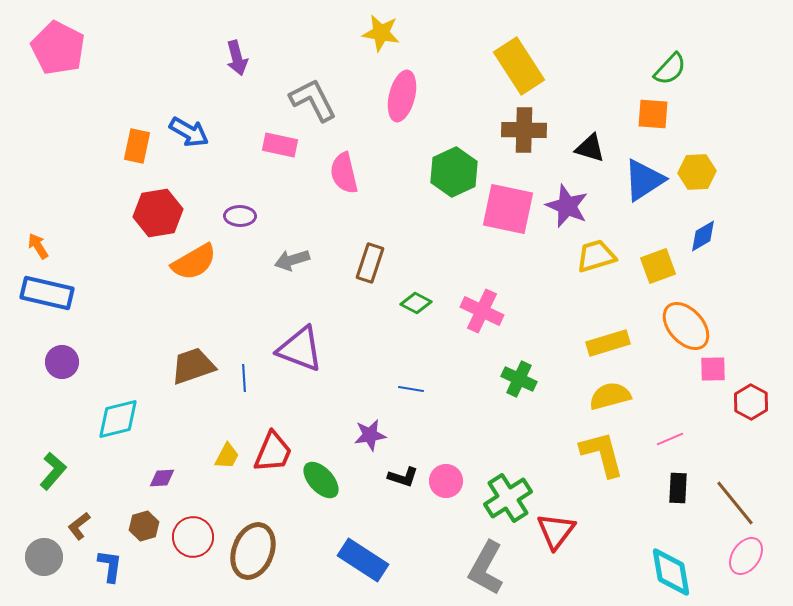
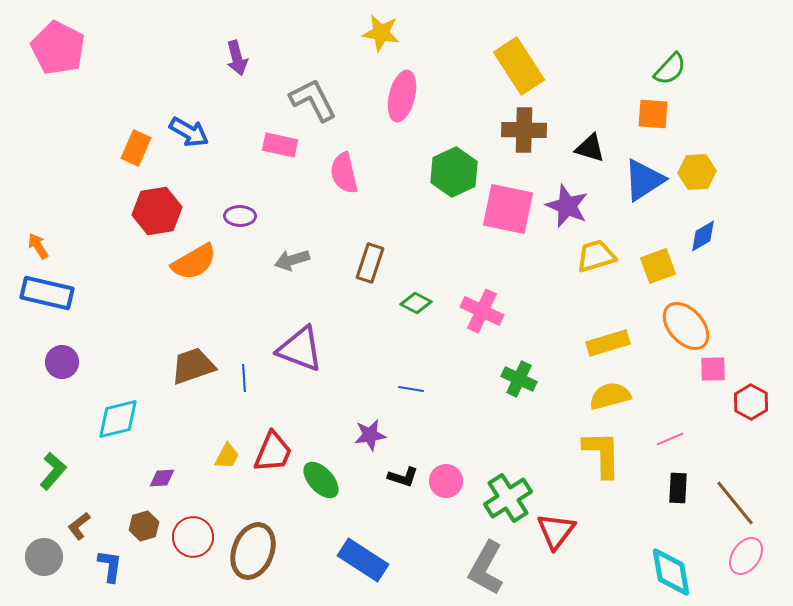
orange rectangle at (137, 146): moved 1 px left, 2 px down; rotated 12 degrees clockwise
red hexagon at (158, 213): moved 1 px left, 2 px up
yellow L-shape at (602, 454): rotated 14 degrees clockwise
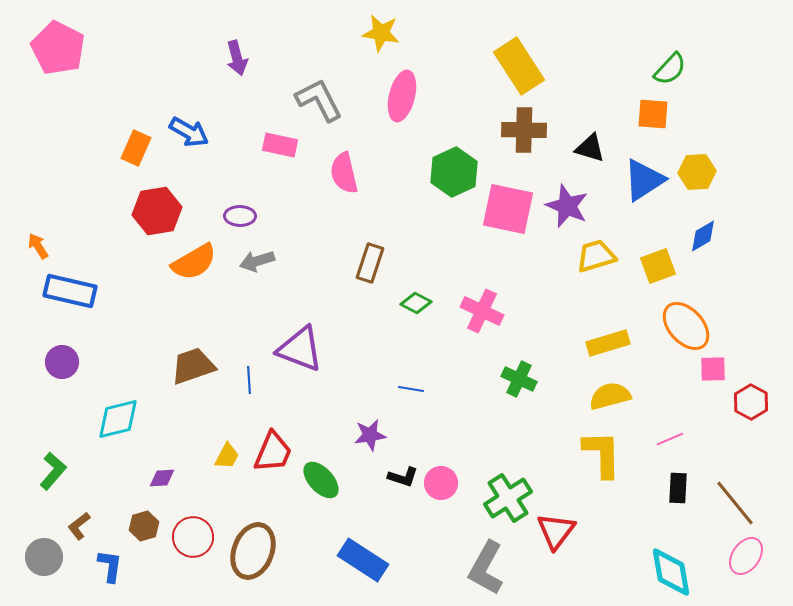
gray L-shape at (313, 100): moved 6 px right
gray arrow at (292, 260): moved 35 px left, 1 px down
blue rectangle at (47, 293): moved 23 px right, 2 px up
blue line at (244, 378): moved 5 px right, 2 px down
pink circle at (446, 481): moved 5 px left, 2 px down
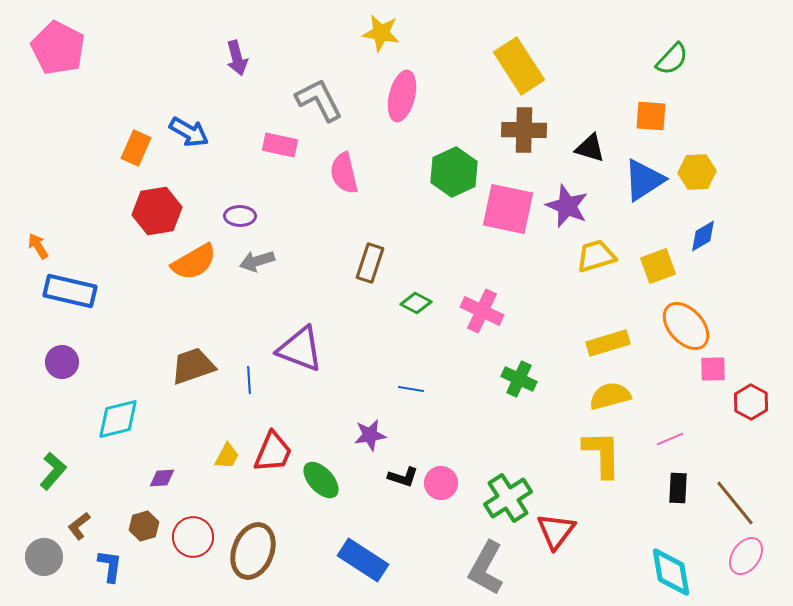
green semicircle at (670, 69): moved 2 px right, 10 px up
orange square at (653, 114): moved 2 px left, 2 px down
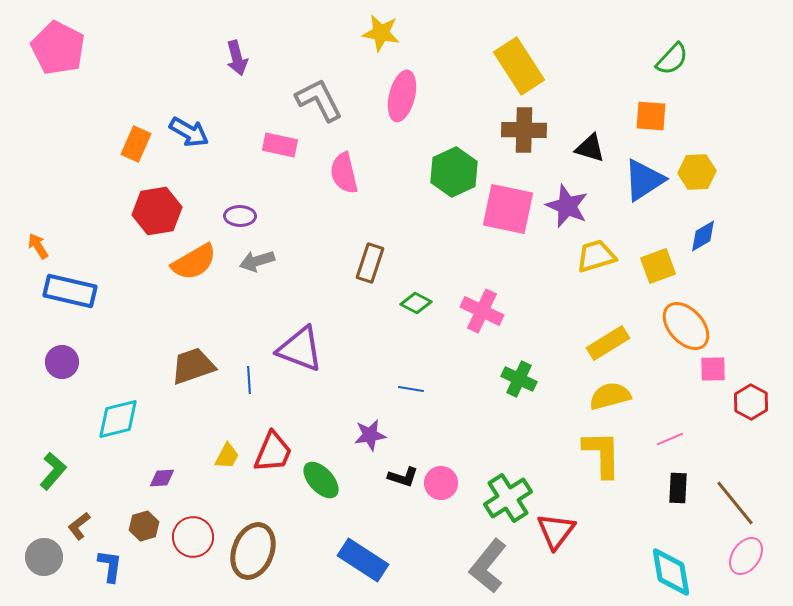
orange rectangle at (136, 148): moved 4 px up
yellow rectangle at (608, 343): rotated 15 degrees counterclockwise
gray L-shape at (486, 568): moved 2 px right, 2 px up; rotated 10 degrees clockwise
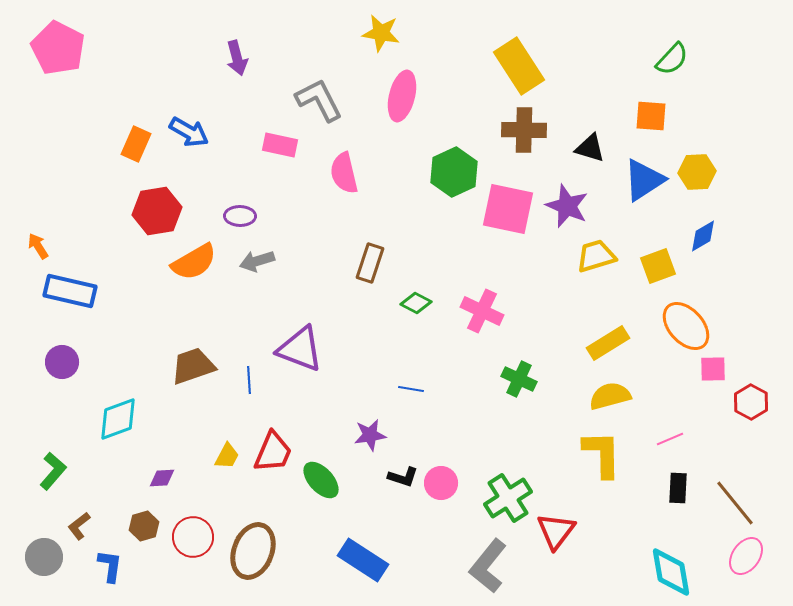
cyan diamond at (118, 419): rotated 6 degrees counterclockwise
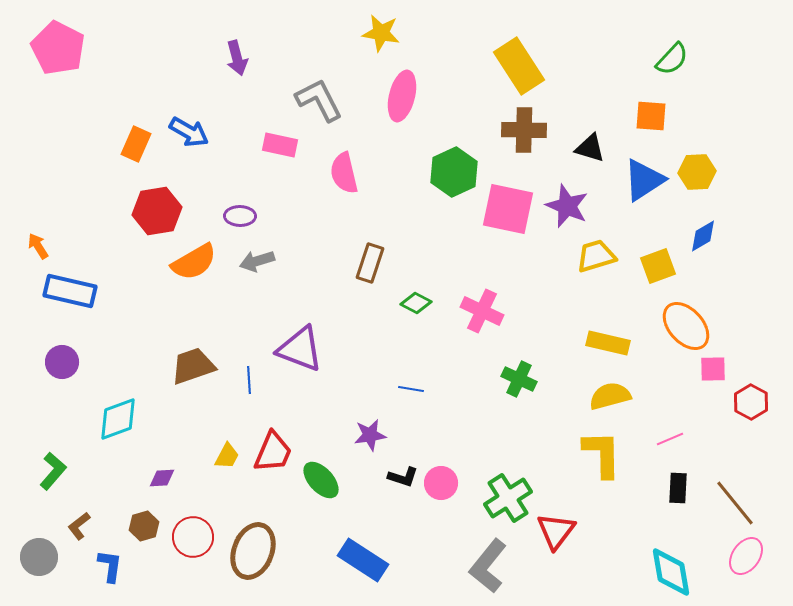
yellow rectangle at (608, 343): rotated 45 degrees clockwise
gray circle at (44, 557): moved 5 px left
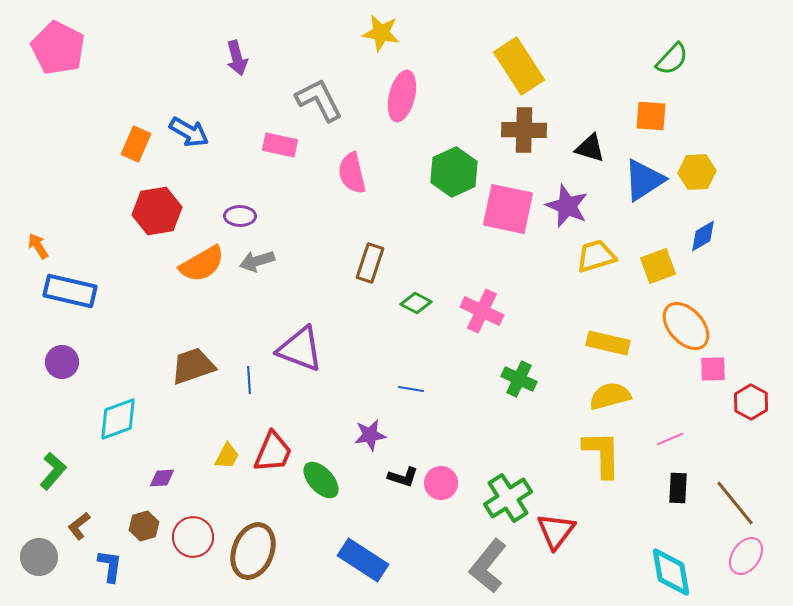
pink semicircle at (344, 173): moved 8 px right
orange semicircle at (194, 262): moved 8 px right, 2 px down
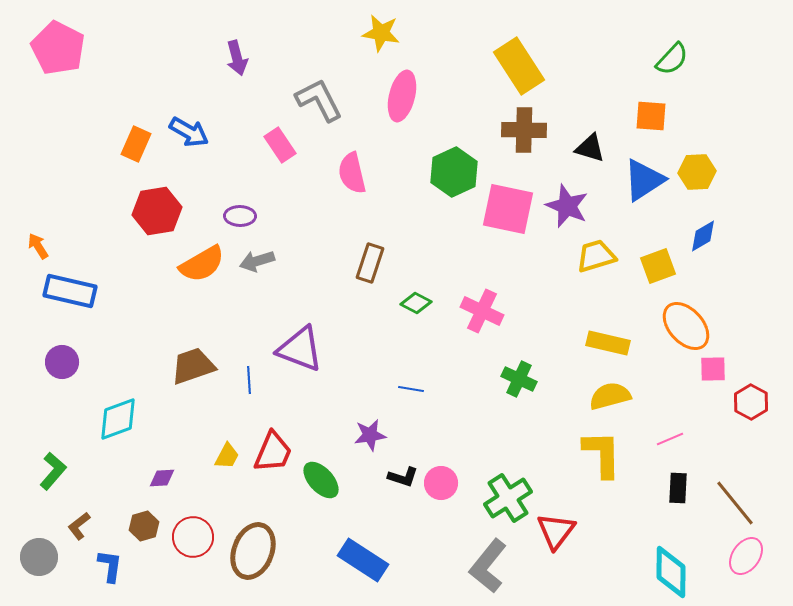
pink rectangle at (280, 145): rotated 44 degrees clockwise
cyan diamond at (671, 572): rotated 10 degrees clockwise
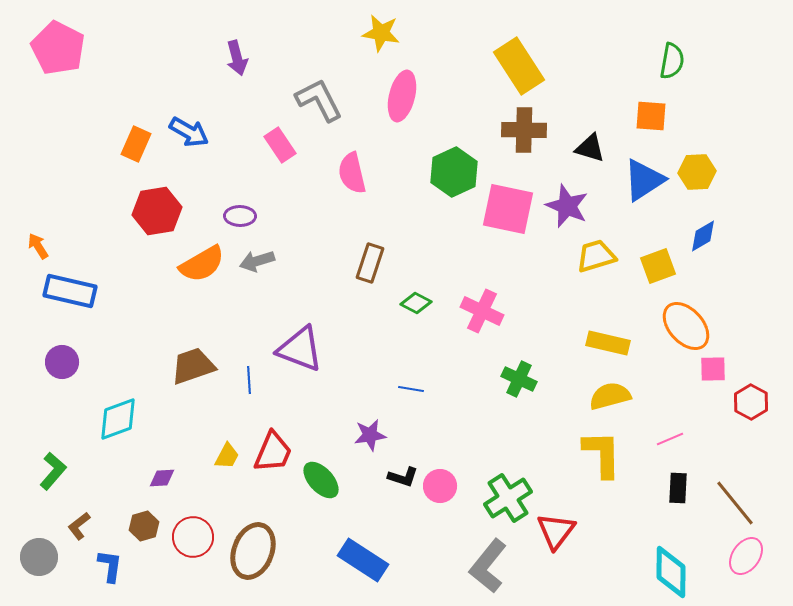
green semicircle at (672, 59): moved 2 px down; rotated 33 degrees counterclockwise
pink circle at (441, 483): moved 1 px left, 3 px down
